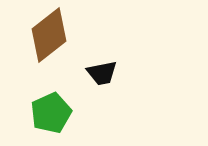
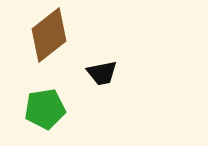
green pentagon: moved 6 px left, 4 px up; rotated 15 degrees clockwise
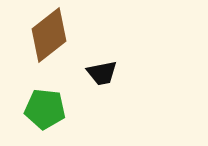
green pentagon: rotated 15 degrees clockwise
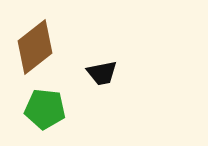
brown diamond: moved 14 px left, 12 px down
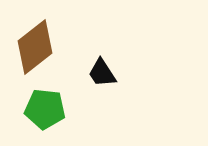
black trapezoid: rotated 68 degrees clockwise
